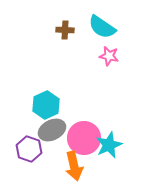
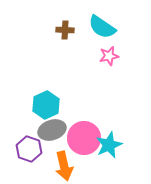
pink star: rotated 24 degrees counterclockwise
gray ellipse: rotated 8 degrees clockwise
orange arrow: moved 10 px left
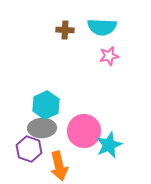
cyan semicircle: rotated 32 degrees counterclockwise
gray ellipse: moved 10 px left, 2 px up; rotated 16 degrees clockwise
pink circle: moved 7 px up
orange arrow: moved 5 px left
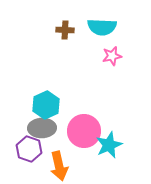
pink star: moved 3 px right
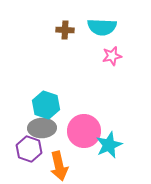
cyan hexagon: rotated 16 degrees counterclockwise
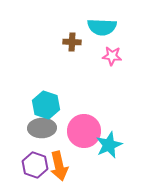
brown cross: moved 7 px right, 12 px down
pink star: rotated 18 degrees clockwise
purple hexagon: moved 6 px right, 16 px down
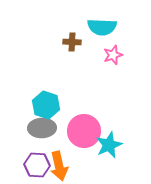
pink star: moved 1 px right, 1 px up; rotated 24 degrees counterclockwise
purple hexagon: moved 2 px right; rotated 15 degrees counterclockwise
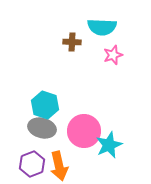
cyan hexagon: moved 1 px left
gray ellipse: rotated 16 degrees clockwise
purple hexagon: moved 5 px left, 1 px up; rotated 25 degrees counterclockwise
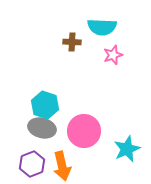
cyan star: moved 18 px right, 4 px down
orange arrow: moved 3 px right
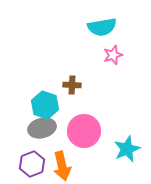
cyan semicircle: rotated 12 degrees counterclockwise
brown cross: moved 43 px down
gray ellipse: rotated 28 degrees counterclockwise
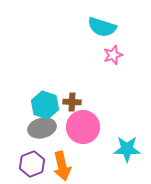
cyan semicircle: rotated 28 degrees clockwise
brown cross: moved 17 px down
pink circle: moved 1 px left, 4 px up
cyan star: rotated 24 degrees clockwise
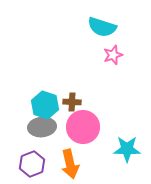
gray ellipse: moved 1 px up; rotated 8 degrees clockwise
orange arrow: moved 8 px right, 2 px up
